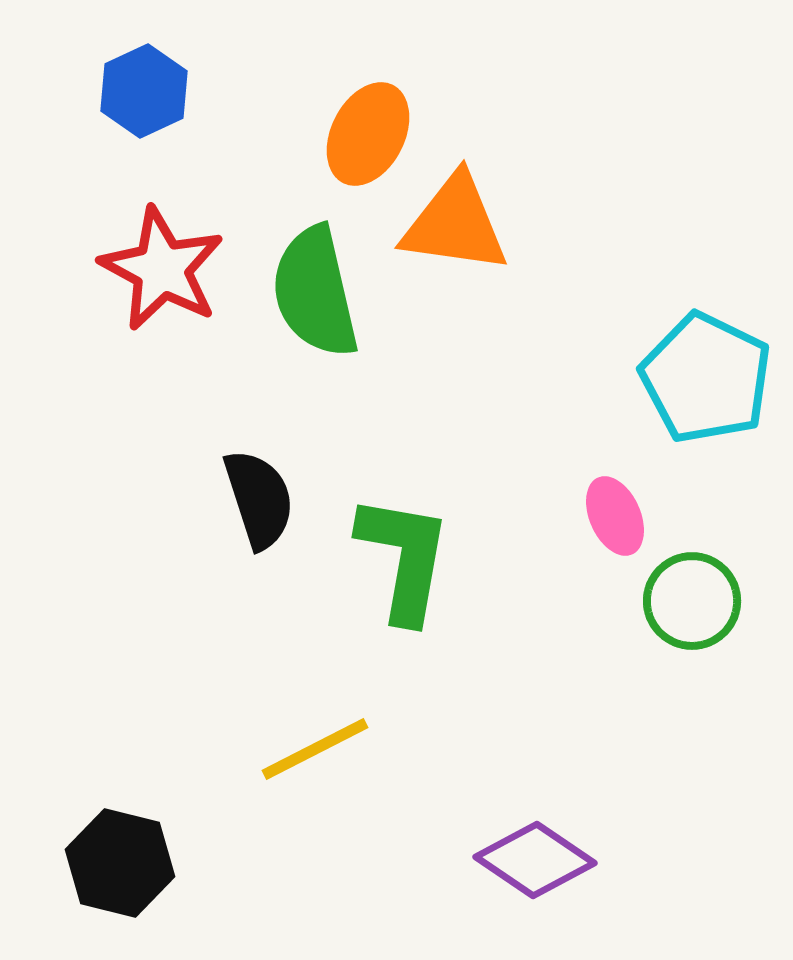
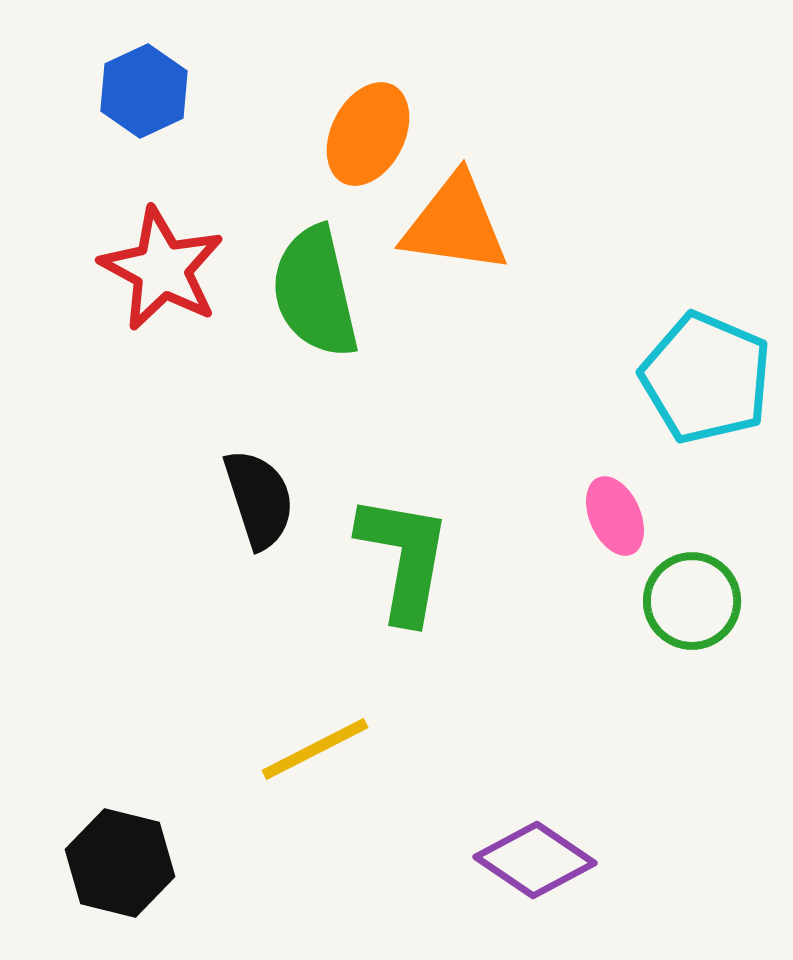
cyan pentagon: rotated 3 degrees counterclockwise
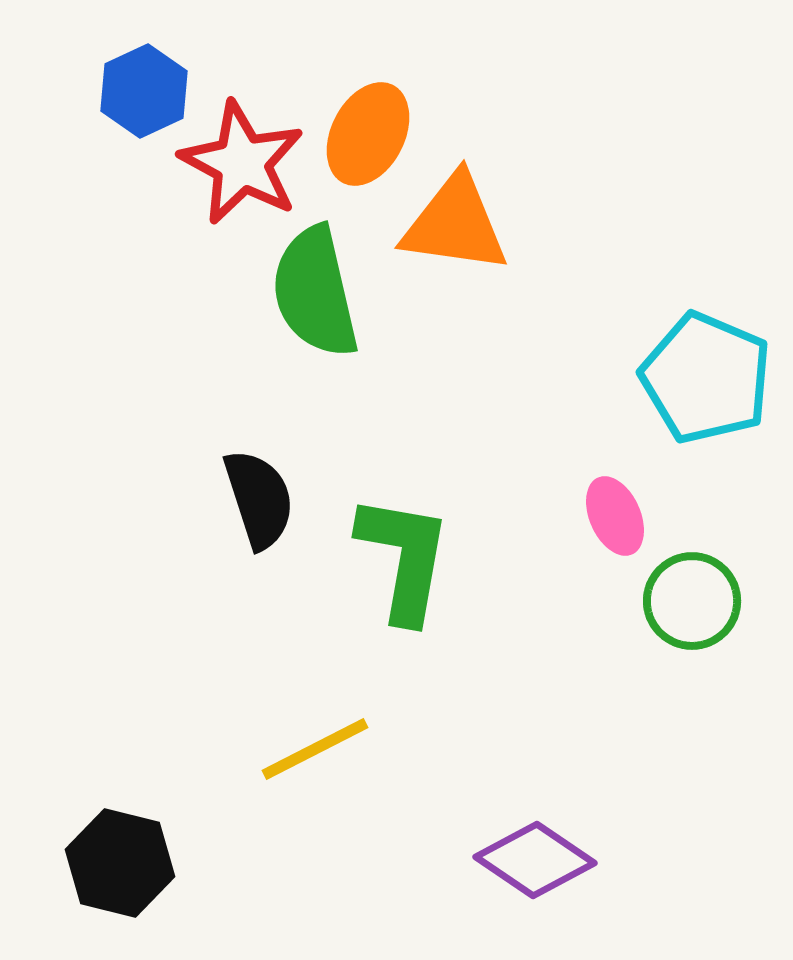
red star: moved 80 px right, 106 px up
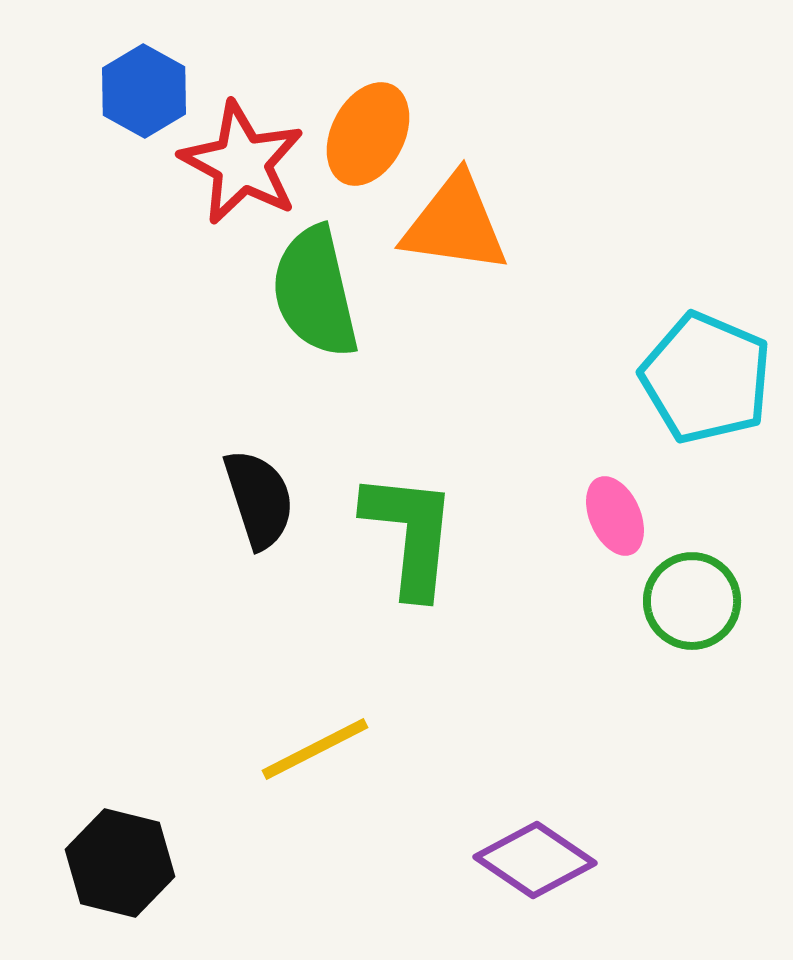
blue hexagon: rotated 6 degrees counterclockwise
green L-shape: moved 6 px right, 24 px up; rotated 4 degrees counterclockwise
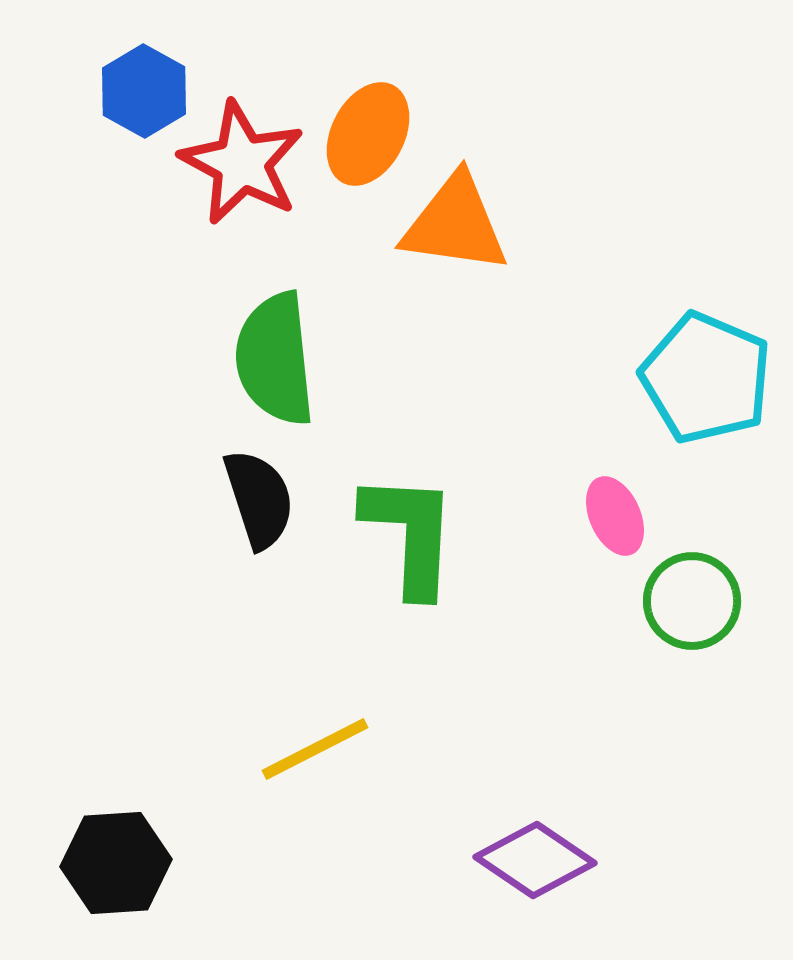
green semicircle: moved 40 px left, 67 px down; rotated 7 degrees clockwise
green L-shape: rotated 3 degrees counterclockwise
black hexagon: moved 4 px left; rotated 18 degrees counterclockwise
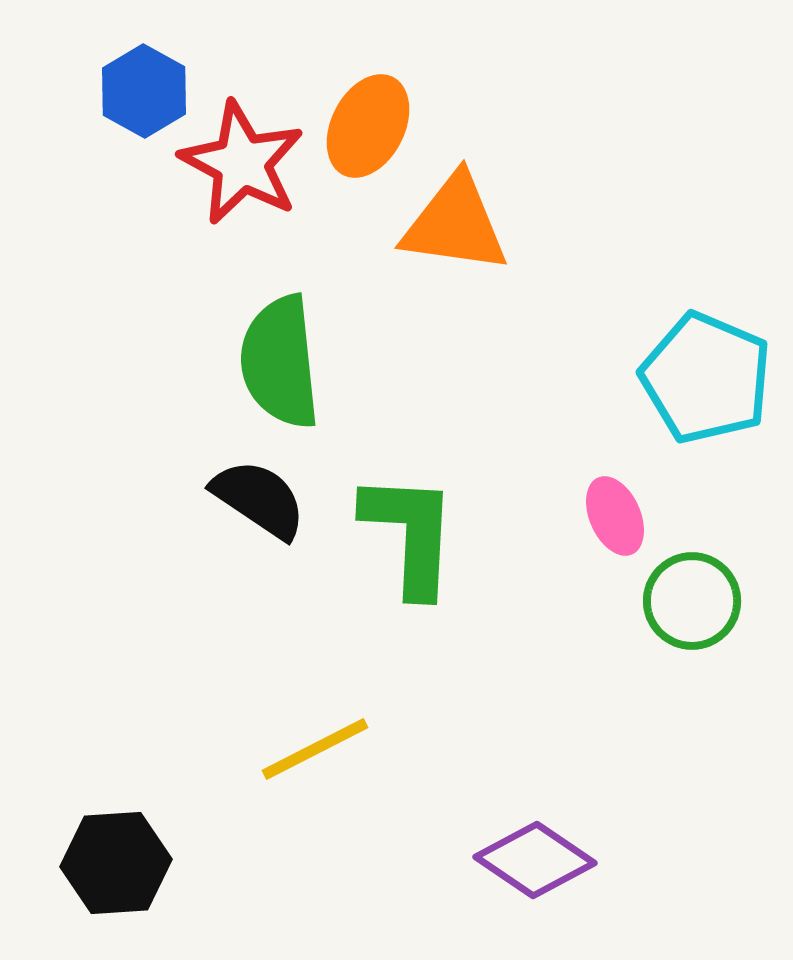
orange ellipse: moved 8 px up
green semicircle: moved 5 px right, 3 px down
black semicircle: rotated 38 degrees counterclockwise
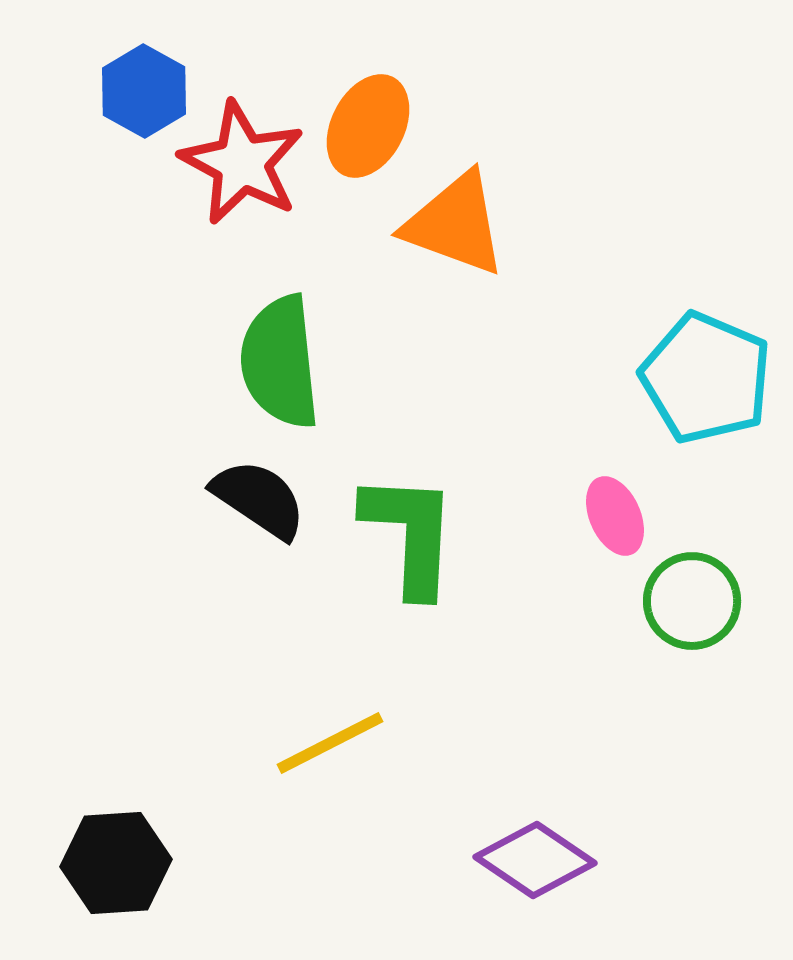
orange triangle: rotated 12 degrees clockwise
yellow line: moved 15 px right, 6 px up
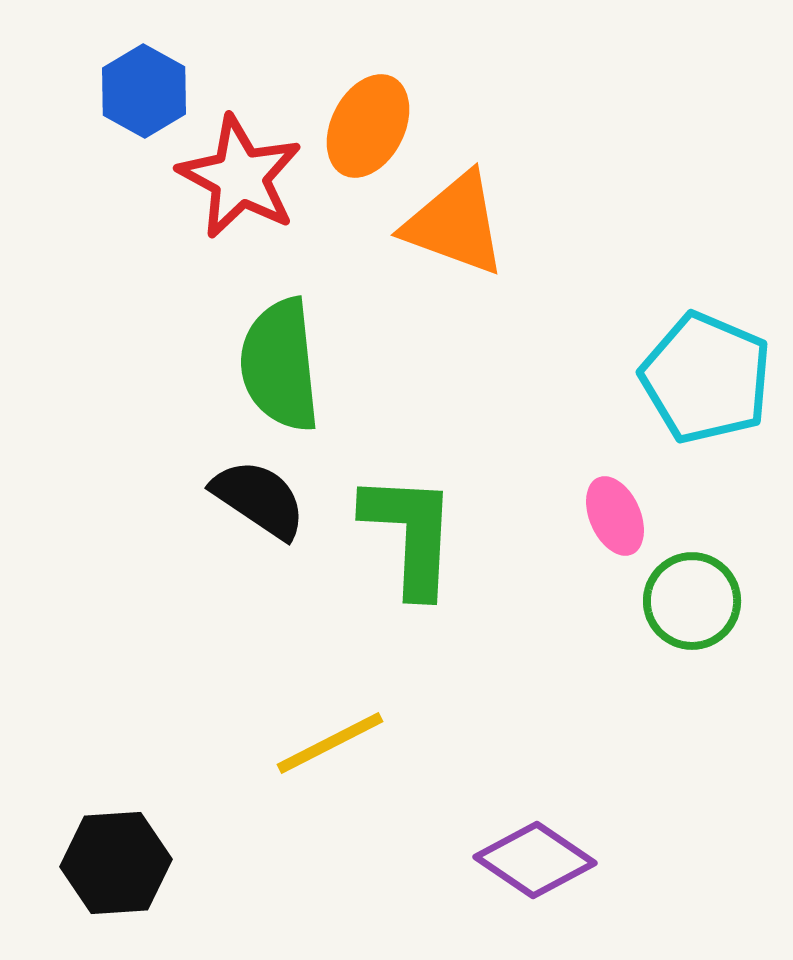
red star: moved 2 px left, 14 px down
green semicircle: moved 3 px down
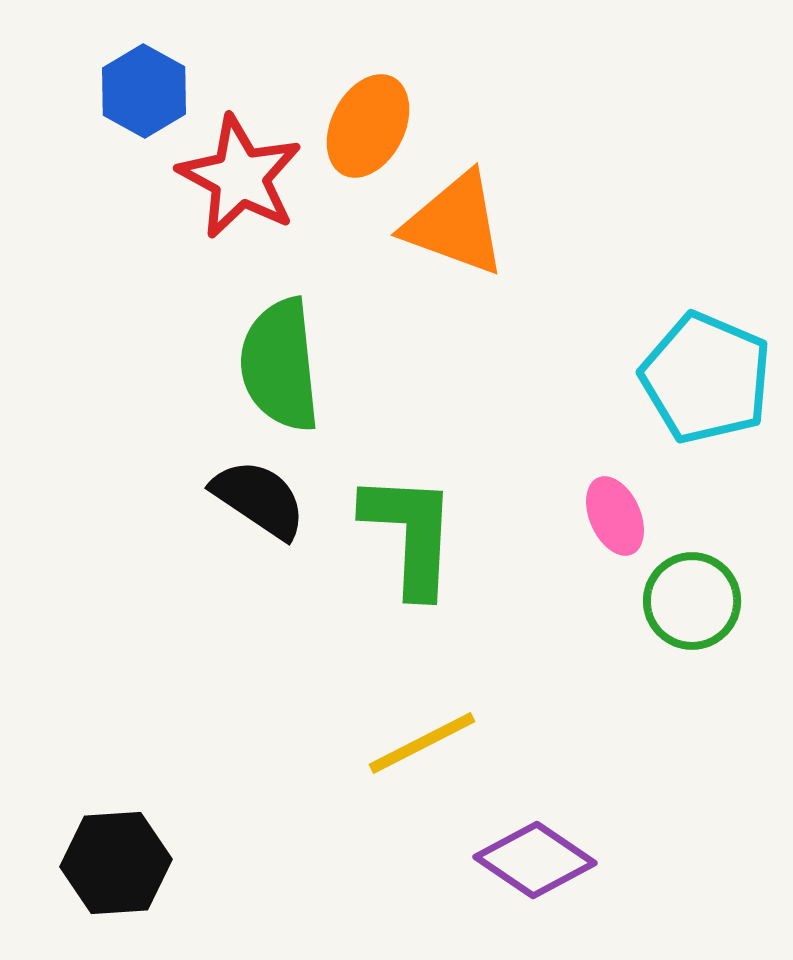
yellow line: moved 92 px right
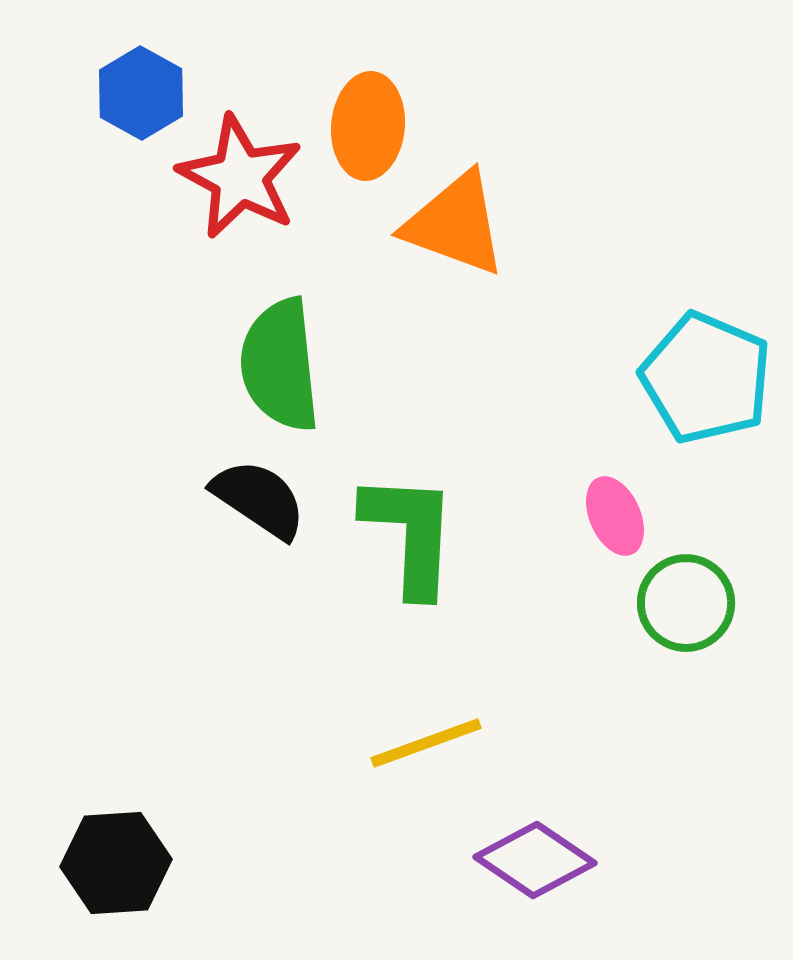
blue hexagon: moved 3 px left, 2 px down
orange ellipse: rotated 22 degrees counterclockwise
green circle: moved 6 px left, 2 px down
yellow line: moved 4 px right; rotated 7 degrees clockwise
